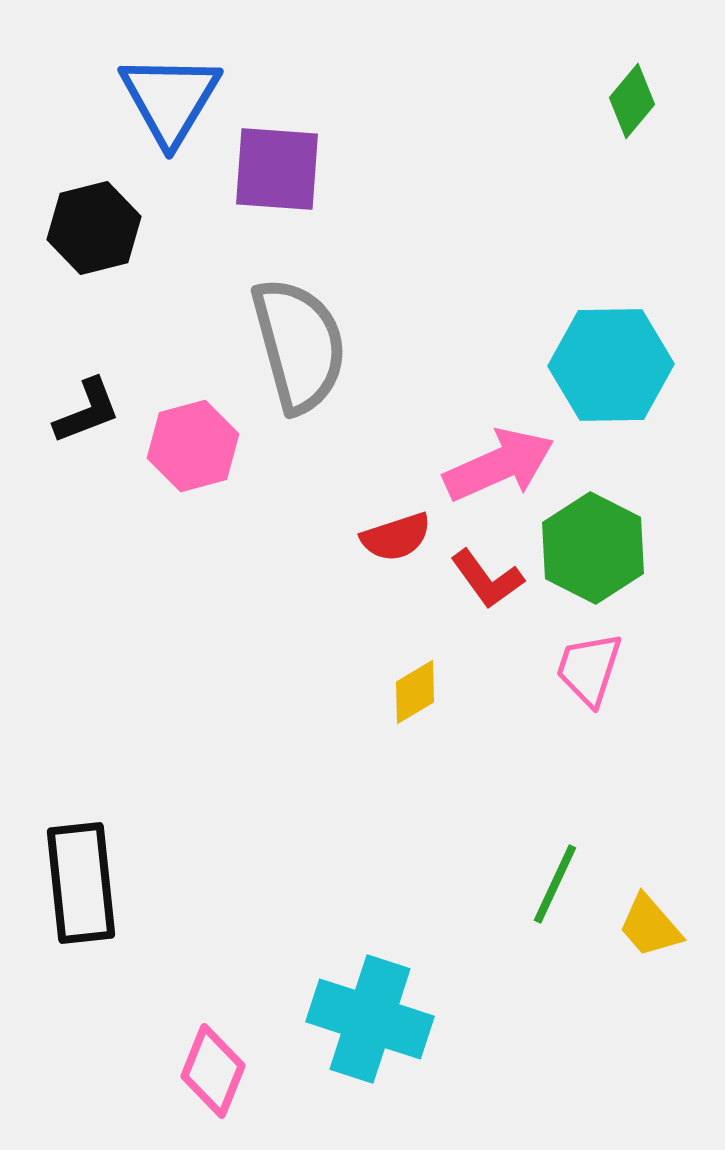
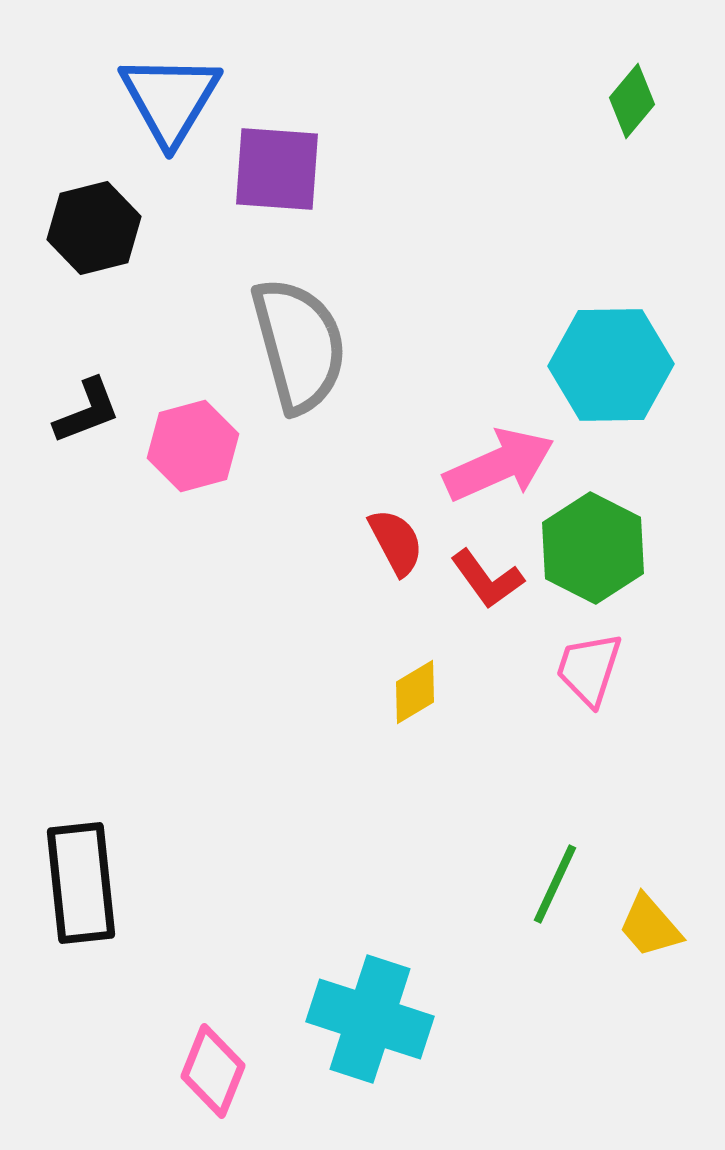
red semicircle: moved 5 px down; rotated 100 degrees counterclockwise
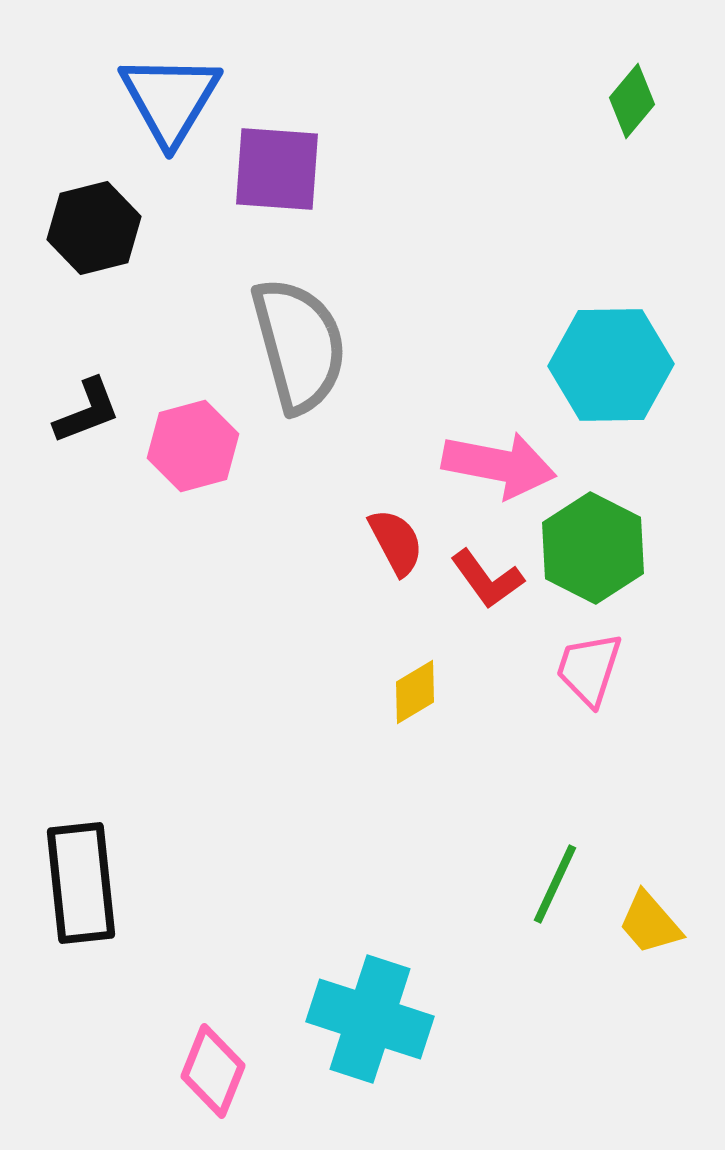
pink arrow: rotated 35 degrees clockwise
yellow trapezoid: moved 3 px up
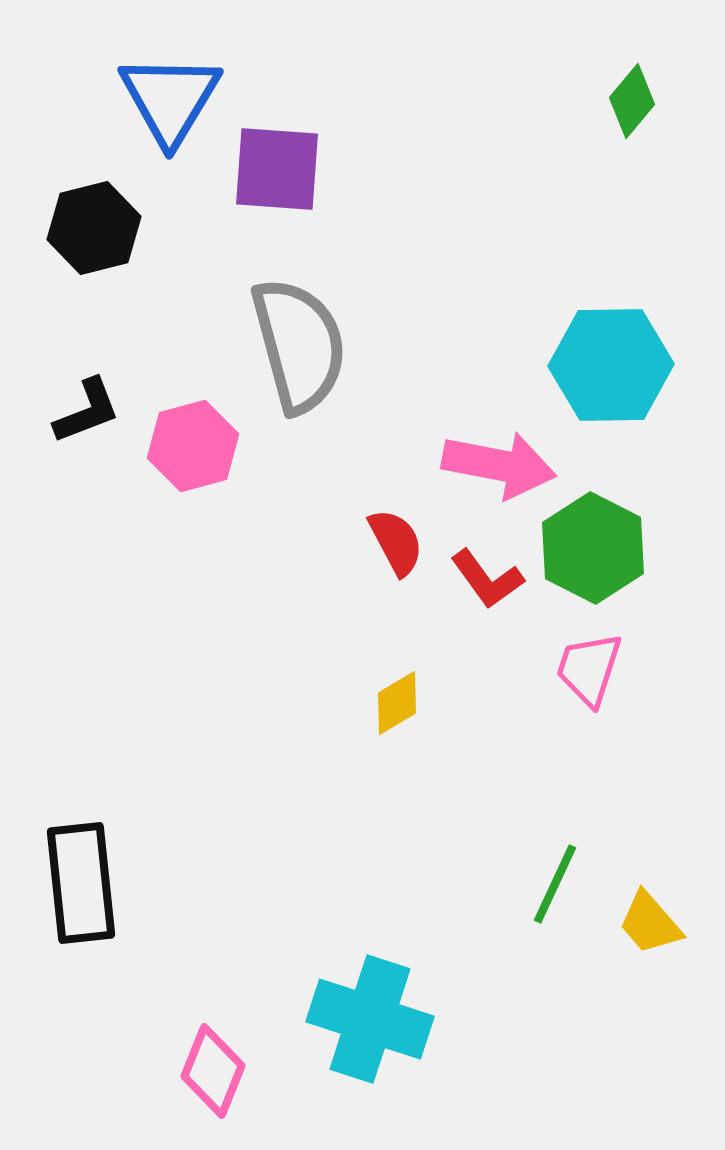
yellow diamond: moved 18 px left, 11 px down
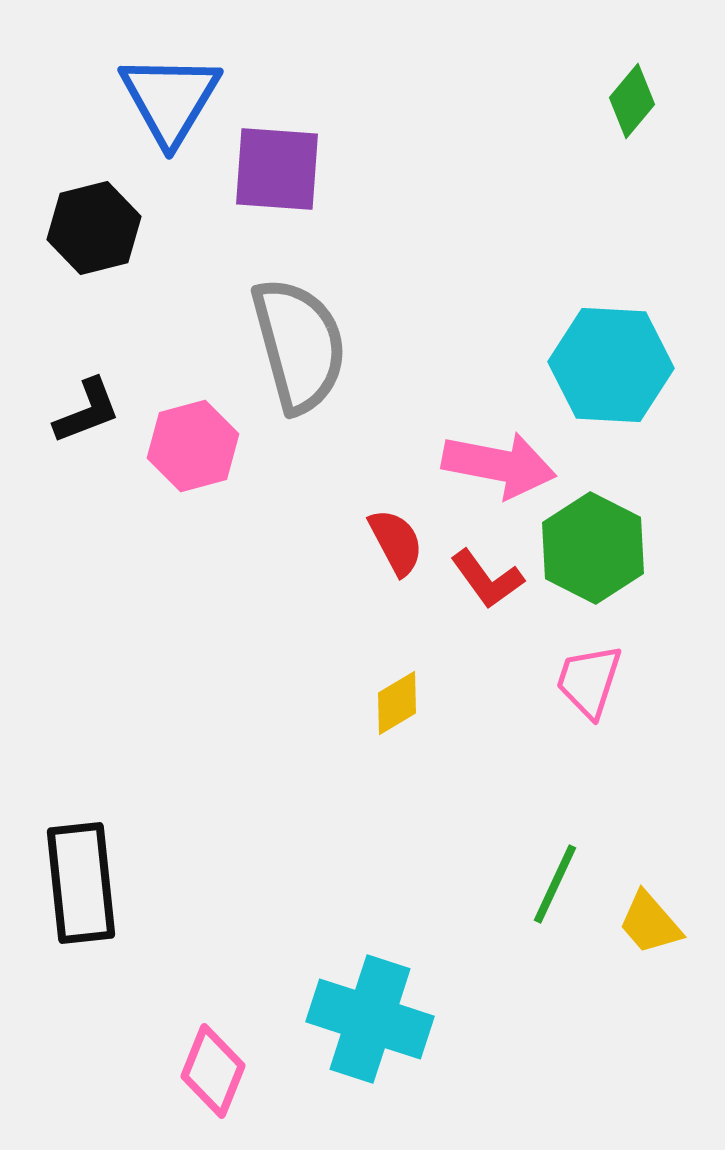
cyan hexagon: rotated 4 degrees clockwise
pink trapezoid: moved 12 px down
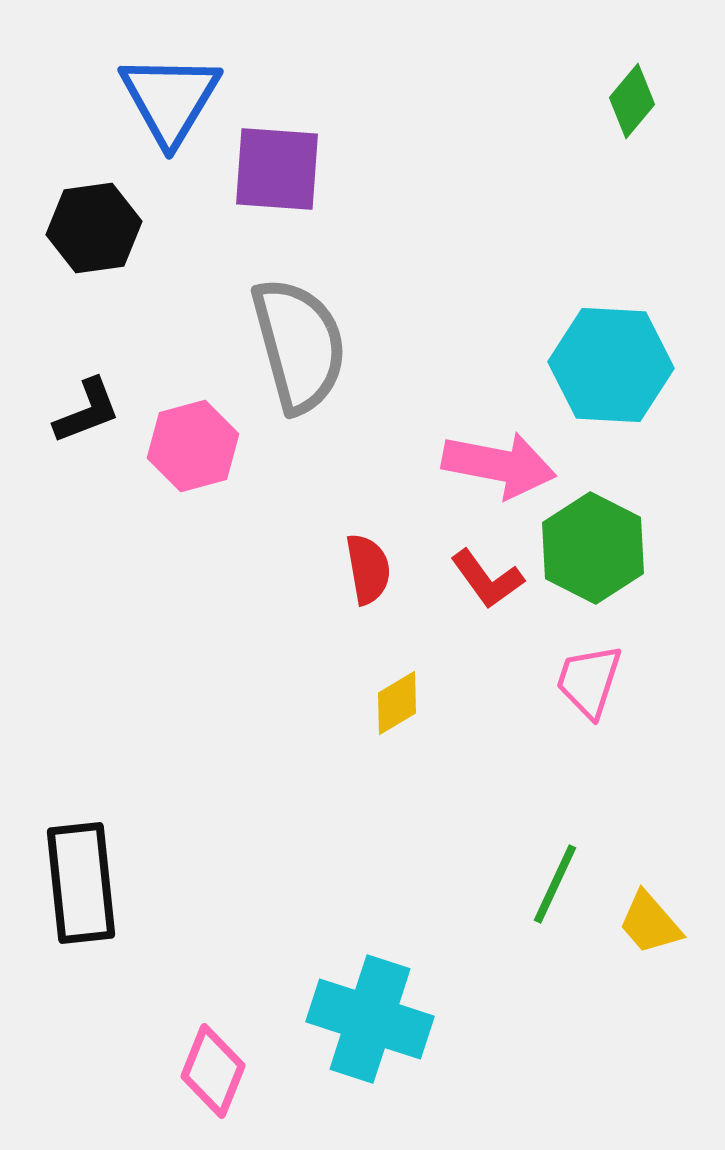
black hexagon: rotated 6 degrees clockwise
red semicircle: moved 28 px left, 27 px down; rotated 18 degrees clockwise
